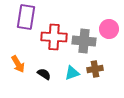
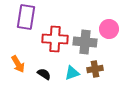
red cross: moved 1 px right, 2 px down
gray cross: moved 1 px right, 1 px down
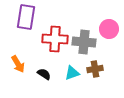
gray cross: moved 1 px left
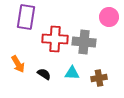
pink circle: moved 12 px up
brown cross: moved 4 px right, 9 px down
cyan triangle: rotated 21 degrees clockwise
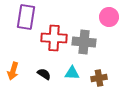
red cross: moved 1 px left, 1 px up
orange arrow: moved 5 px left, 7 px down; rotated 48 degrees clockwise
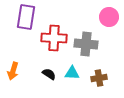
gray cross: moved 2 px right, 2 px down
black semicircle: moved 5 px right
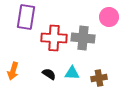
gray cross: moved 3 px left, 6 px up
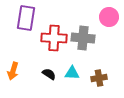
purple rectangle: moved 1 px down
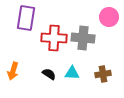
brown cross: moved 4 px right, 4 px up
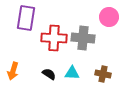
brown cross: rotated 21 degrees clockwise
